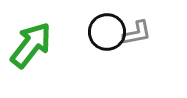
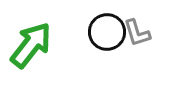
gray L-shape: rotated 84 degrees clockwise
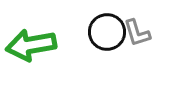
green arrow: rotated 138 degrees counterclockwise
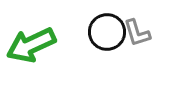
green arrow: rotated 15 degrees counterclockwise
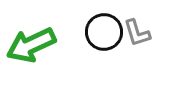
black circle: moved 3 px left
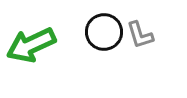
gray L-shape: moved 3 px right, 2 px down
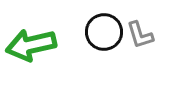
green arrow: rotated 12 degrees clockwise
